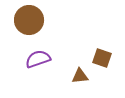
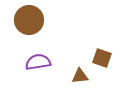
purple semicircle: moved 3 px down; rotated 10 degrees clockwise
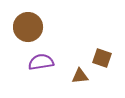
brown circle: moved 1 px left, 7 px down
purple semicircle: moved 3 px right
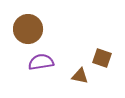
brown circle: moved 2 px down
brown triangle: rotated 18 degrees clockwise
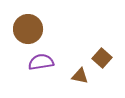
brown square: rotated 24 degrees clockwise
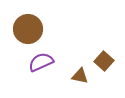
brown square: moved 2 px right, 3 px down
purple semicircle: rotated 15 degrees counterclockwise
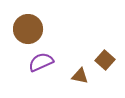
brown square: moved 1 px right, 1 px up
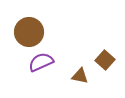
brown circle: moved 1 px right, 3 px down
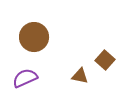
brown circle: moved 5 px right, 5 px down
purple semicircle: moved 16 px left, 16 px down
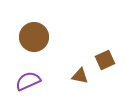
brown square: rotated 24 degrees clockwise
purple semicircle: moved 3 px right, 3 px down
